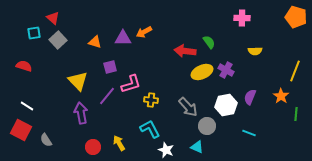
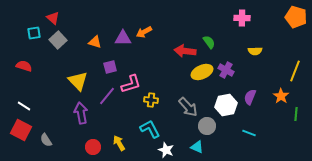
white line: moved 3 px left
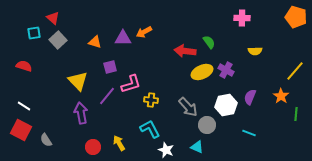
yellow line: rotated 20 degrees clockwise
gray circle: moved 1 px up
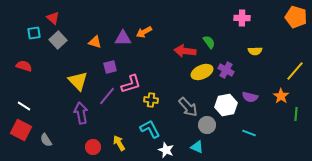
purple semicircle: rotated 98 degrees counterclockwise
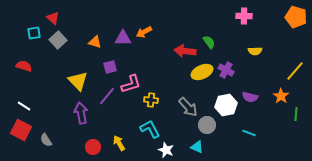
pink cross: moved 2 px right, 2 px up
